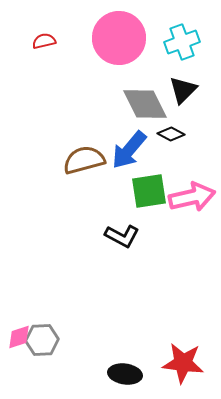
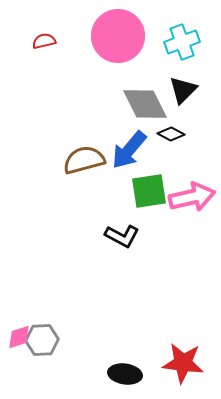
pink circle: moved 1 px left, 2 px up
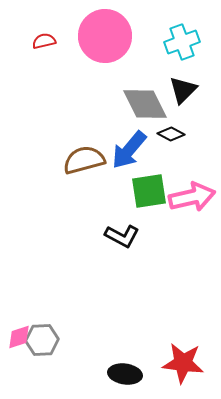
pink circle: moved 13 px left
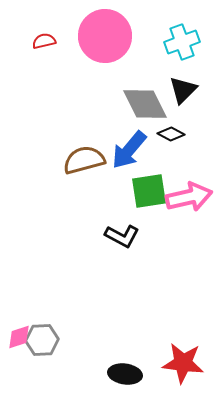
pink arrow: moved 3 px left
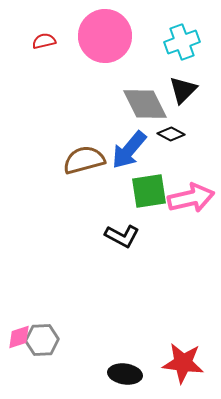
pink arrow: moved 2 px right, 1 px down
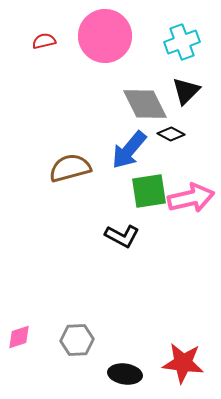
black triangle: moved 3 px right, 1 px down
brown semicircle: moved 14 px left, 8 px down
gray hexagon: moved 35 px right
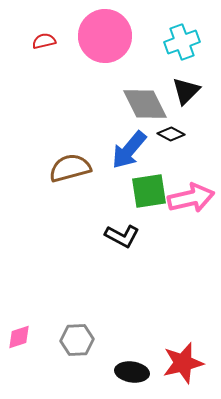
red star: rotated 21 degrees counterclockwise
black ellipse: moved 7 px right, 2 px up
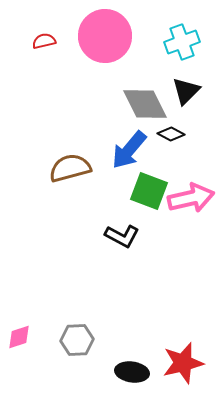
green square: rotated 30 degrees clockwise
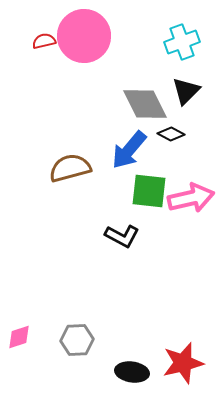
pink circle: moved 21 px left
green square: rotated 15 degrees counterclockwise
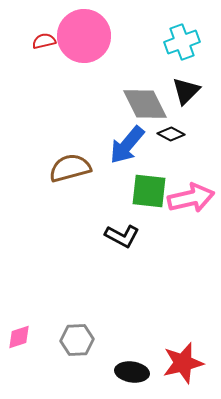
blue arrow: moved 2 px left, 5 px up
